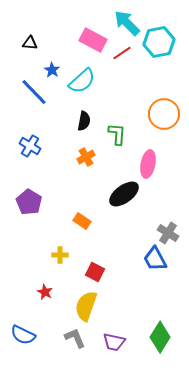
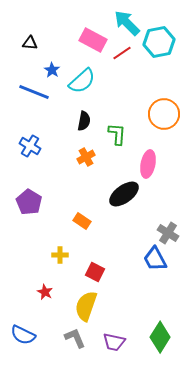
blue line: rotated 24 degrees counterclockwise
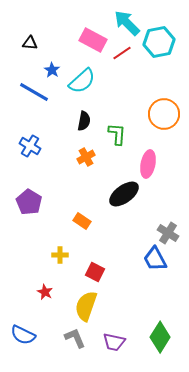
blue line: rotated 8 degrees clockwise
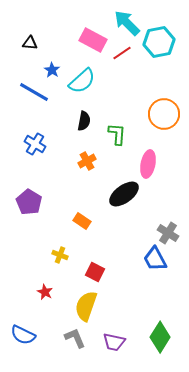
blue cross: moved 5 px right, 2 px up
orange cross: moved 1 px right, 4 px down
yellow cross: rotated 21 degrees clockwise
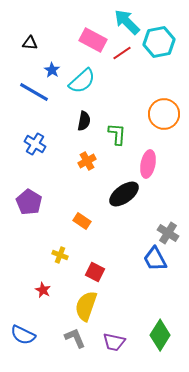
cyan arrow: moved 1 px up
red star: moved 2 px left, 2 px up
green diamond: moved 2 px up
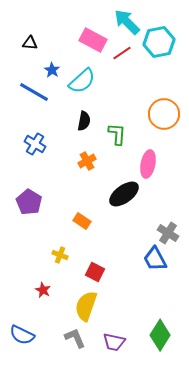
blue semicircle: moved 1 px left
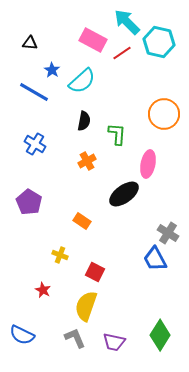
cyan hexagon: rotated 24 degrees clockwise
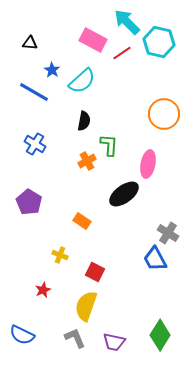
green L-shape: moved 8 px left, 11 px down
red star: rotated 21 degrees clockwise
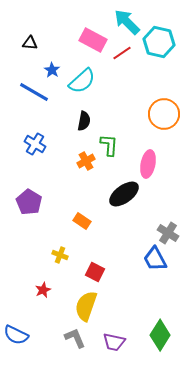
orange cross: moved 1 px left
blue semicircle: moved 6 px left
